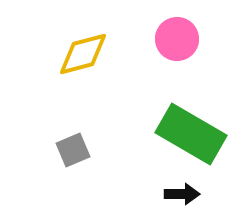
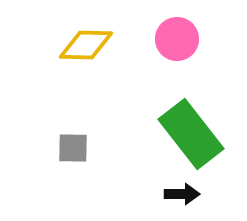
yellow diamond: moved 3 px right, 9 px up; rotated 16 degrees clockwise
green rectangle: rotated 22 degrees clockwise
gray square: moved 2 px up; rotated 24 degrees clockwise
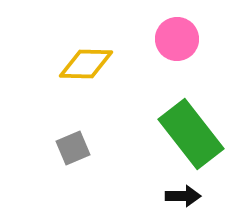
yellow diamond: moved 19 px down
gray square: rotated 24 degrees counterclockwise
black arrow: moved 1 px right, 2 px down
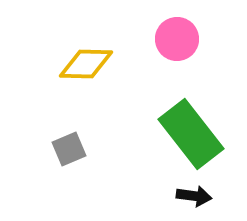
gray square: moved 4 px left, 1 px down
black arrow: moved 11 px right; rotated 8 degrees clockwise
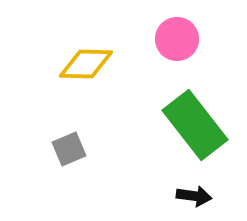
green rectangle: moved 4 px right, 9 px up
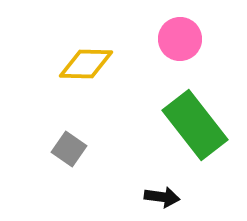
pink circle: moved 3 px right
gray square: rotated 32 degrees counterclockwise
black arrow: moved 32 px left, 1 px down
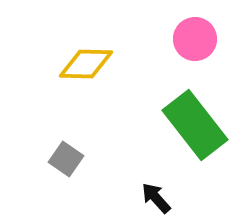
pink circle: moved 15 px right
gray square: moved 3 px left, 10 px down
black arrow: moved 6 px left, 1 px down; rotated 140 degrees counterclockwise
